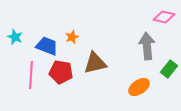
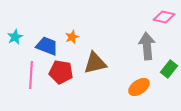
cyan star: rotated 21 degrees clockwise
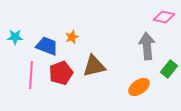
cyan star: rotated 28 degrees clockwise
brown triangle: moved 1 px left, 3 px down
red pentagon: moved 1 px down; rotated 30 degrees counterclockwise
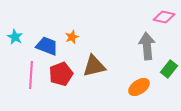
cyan star: rotated 28 degrees clockwise
red pentagon: moved 1 px down
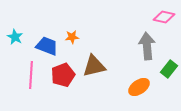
orange star: rotated 16 degrees clockwise
red pentagon: moved 2 px right, 1 px down
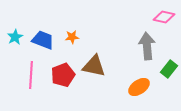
cyan star: rotated 14 degrees clockwise
blue trapezoid: moved 4 px left, 6 px up
brown triangle: rotated 25 degrees clockwise
